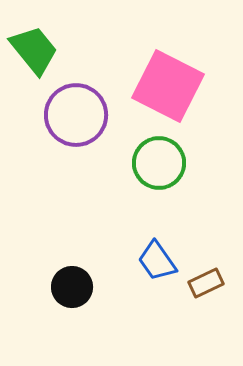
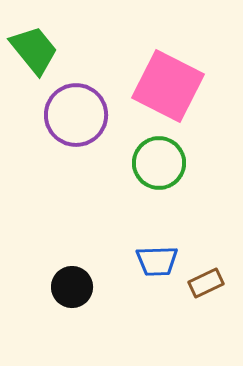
blue trapezoid: rotated 57 degrees counterclockwise
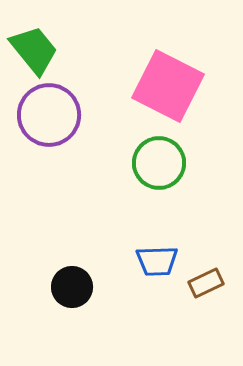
purple circle: moved 27 px left
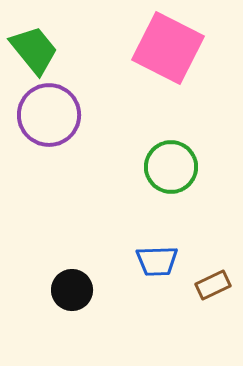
pink square: moved 38 px up
green circle: moved 12 px right, 4 px down
brown rectangle: moved 7 px right, 2 px down
black circle: moved 3 px down
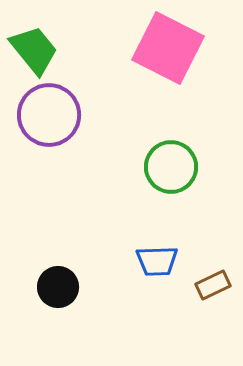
black circle: moved 14 px left, 3 px up
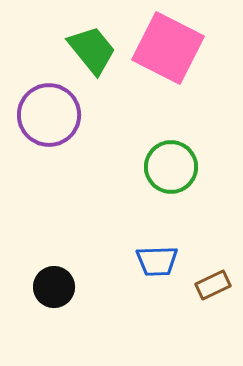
green trapezoid: moved 58 px right
black circle: moved 4 px left
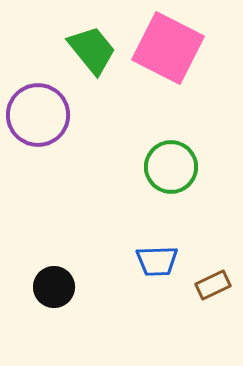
purple circle: moved 11 px left
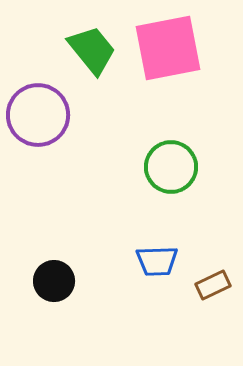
pink square: rotated 38 degrees counterclockwise
black circle: moved 6 px up
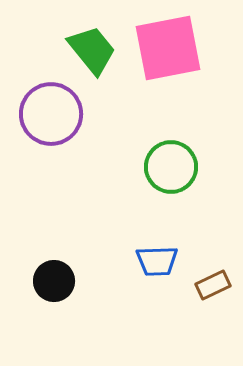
purple circle: moved 13 px right, 1 px up
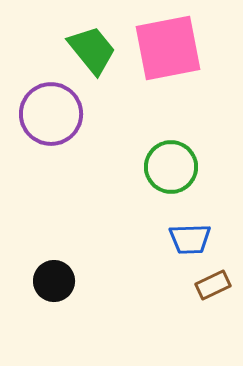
blue trapezoid: moved 33 px right, 22 px up
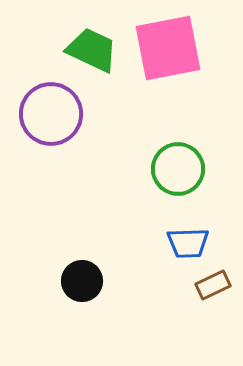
green trapezoid: rotated 26 degrees counterclockwise
green circle: moved 7 px right, 2 px down
blue trapezoid: moved 2 px left, 4 px down
black circle: moved 28 px right
